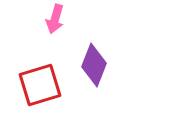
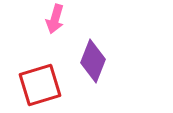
purple diamond: moved 1 px left, 4 px up
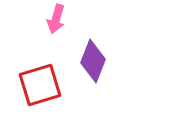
pink arrow: moved 1 px right
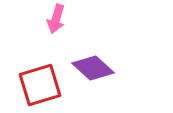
purple diamond: moved 7 px down; rotated 69 degrees counterclockwise
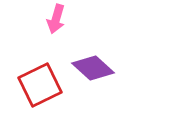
red square: rotated 9 degrees counterclockwise
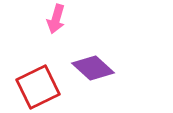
red square: moved 2 px left, 2 px down
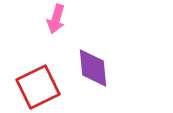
purple diamond: rotated 42 degrees clockwise
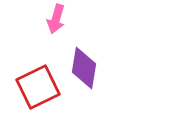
purple diamond: moved 9 px left; rotated 15 degrees clockwise
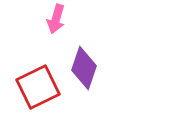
purple diamond: rotated 9 degrees clockwise
